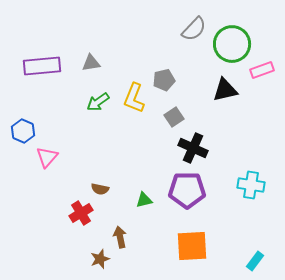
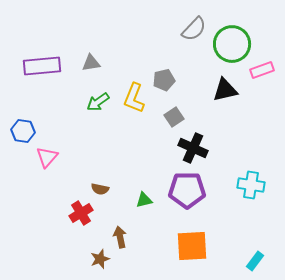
blue hexagon: rotated 15 degrees counterclockwise
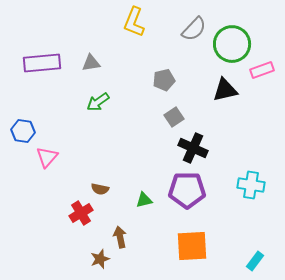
purple rectangle: moved 3 px up
yellow L-shape: moved 76 px up
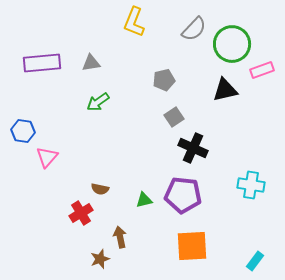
purple pentagon: moved 4 px left, 5 px down; rotated 6 degrees clockwise
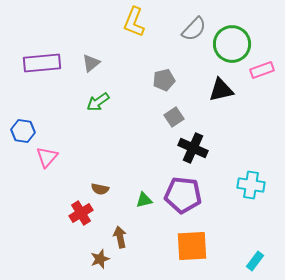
gray triangle: rotated 30 degrees counterclockwise
black triangle: moved 4 px left
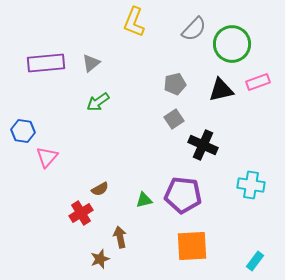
purple rectangle: moved 4 px right
pink rectangle: moved 4 px left, 12 px down
gray pentagon: moved 11 px right, 4 px down
gray square: moved 2 px down
black cross: moved 10 px right, 3 px up
brown semicircle: rotated 42 degrees counterclockwise
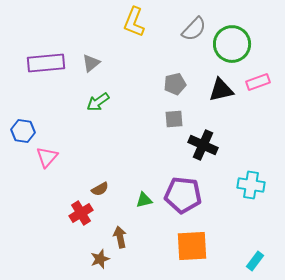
gray square: rotated 30 degrees clockwise
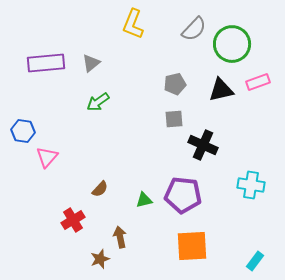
yellow L-shape: moved 1 px left, 2 px down
brown semicircle: rotated 18 degrees counterclockwise
red cross: moved 8 px left, 7 px down
